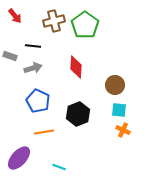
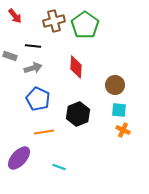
blue pentagon: moved 2 px up
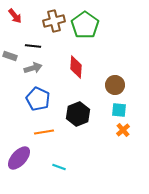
orange cross: rotated 24 degrees clockwise
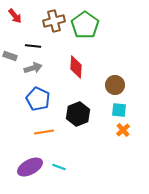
purple ellipse: moved 11 px right, 9 px down; rotated 20 degrees clockwise
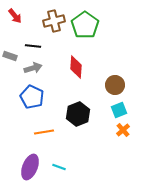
blue pentagon: moved 6 px left, 2 px up
cyan square: rotated 28 degrees counterclockwise
purple ellipse: rotated 40 degrees counterclockwise
